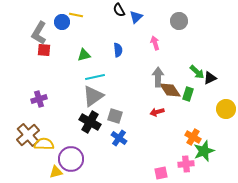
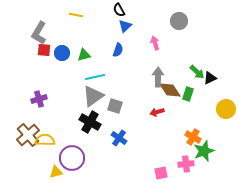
blue triangle: moved 11 px left, 9 px down
blue circle: moved 31 px down
blue semicircle: rotated 24 degrees clockwise
gray square: moved 10 px up
yellow semicircle: moved 1 px right, 4 px up
purple circle: moved 1 px right, 1 px up
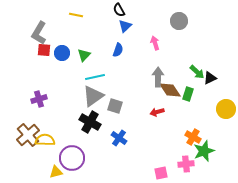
green triangle: rotated 32 degrees counterclockwise
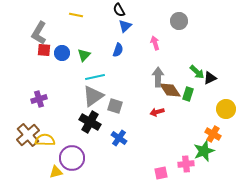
orange cross: moved 20 px right, 3 px up
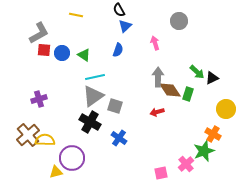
gray L-shape: rotated 150 degrees counterclockwise
green triangle: rotated 40 degrees counterclockwise
black triangle: moved 2 px right
pink cross: rotated 35 degrees counterclockwise
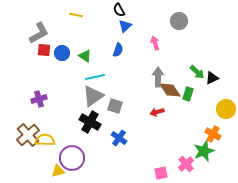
green triangle: moved 1 px right, 1 px down
yellow triangle: moved 2 px right, 1 px up
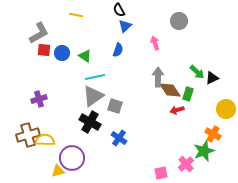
red arrow: moved 20 px right, 2 px up
brown cross: rotated 25 degrees clockwise
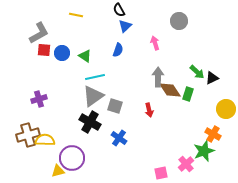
red arrow: moved 28 px left; rotated 88 degrees counterclockwise
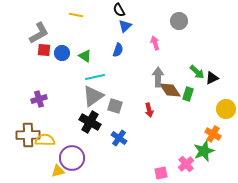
brown cross: rotated 15 degrees clockwise
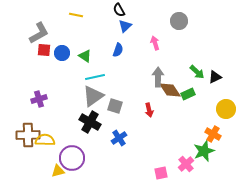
black triangle: moved 3 px right, 1 px up
green rectangle: rotated 48 degrees clockwise
blue cross: rotated 21 degrees clockwise
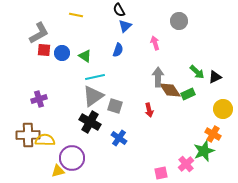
yellow circle: moved 3 px left
blue cross: rotated 21 degrees counterclockwise
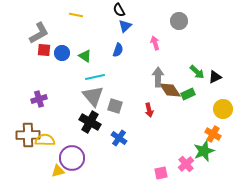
gray triangle: rotated 35 degrees counterclockwise
